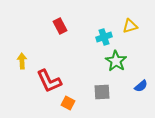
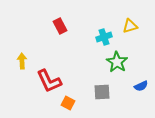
green star: moved 1 px right, 1 px down
blue semicircle: rotated 16 degrees clockwise
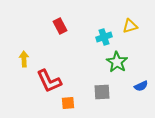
yellow arrow: moved 2 px right, 2 px up
orange square: rotated 32 degrees counterclockwise
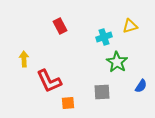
blue semicircle: rotated 32 degrees counterclockwise
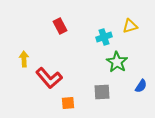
red L-shape: moved 3 px up; rotated 16 degrees counterclockwise
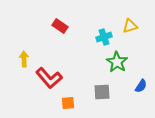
red rectangle: rotated 28 degrees counterclockwise
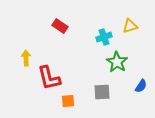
yellow arrow: moved 2 px right, 1 px up
red L-shape: rotated 28 degrees clockwise
orange square: moved 2 px up
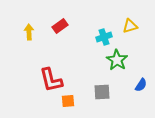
red rectangle: rotated 70 degrees counterclockwise
yellow arrow: moved 3 px right, 26 px up
green star: moved 2 px up
red L-shape: moved 2 px right, 2 px down
blue semicircle: moved 1 px up
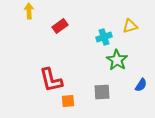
yellow arrow: moved 21 px up
